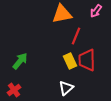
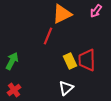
orange triangle: rotated 15 degrees counterclockwise
red line: moved 28 px left
green arrow: moved 8 px left; rotated 12 degrees counterclockwise
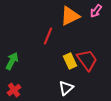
orange triangle: moved 8 px right, 2 px down
red trapezoid: rotated 145 degrees clockwise
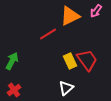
red line: moved 2 px up; rotated 36 degrees clockwise
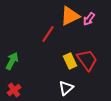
pink arrow: moved 7 px left, 8 px down
red line: rotated 24 degrees counterclockwise
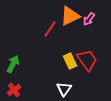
red line: moved 2 px right, 5 px up
green arrow: moved 1 px right, 3 px down
white triangle: moved 2 px left, 1 px down; rotated 14 degrees counterclockwise
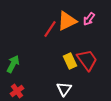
orange triangle: moved 3 px left, 5 px down
red cross: moved 3 px right, 1 px down
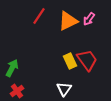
orange triangle: moved 1 px right
red line: moved 11 px left, 13 px up
green arrow: moved 1 px left, 4 px down
